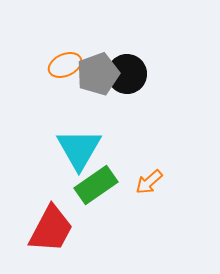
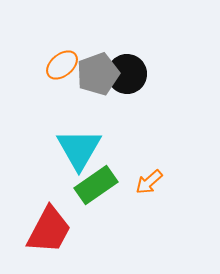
orange ellipse: moved 3 px left; rotated 16 degrees counterclockwise
red trapezoid: moved 2 px left, 1 px down
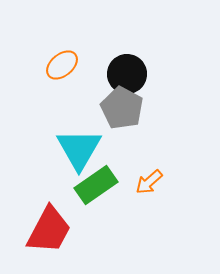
gray pentagon: moved 24 px right, 34 px down; rotated 24 degrees counterclockwise
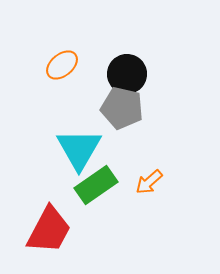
gray pentagon: rotated 15 degrees counterclockwise
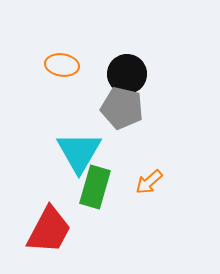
orange ellipse: rotated 48 degrees clockwise
cyan triangle: moved 3 px down
green rectangle: moved 1 px left, 2 px down; rotated 39 degrees counterclockwise
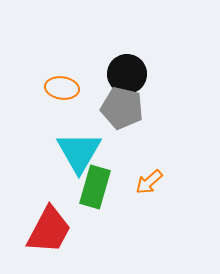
orange ellipse: moved 23 px down
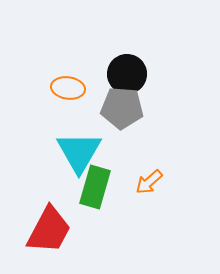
orange ellipse: moved 6 px right
gray pentagon: rotated 9 degrees counterclockwise
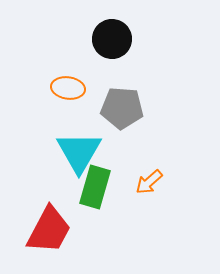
black circle: moved 15 px left, 35 px up
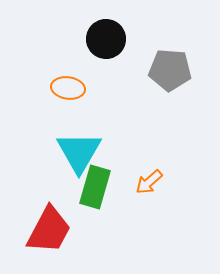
black circle: moved 6 px left
gray pentagon: moved 48 px right, 38 px up
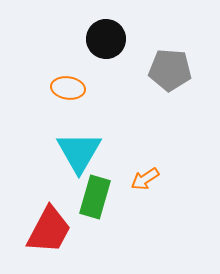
orange arrow: moved 4 px left, 3 px up; rotated 8 degrees clockwise
green rectangle: moved 10 px down
